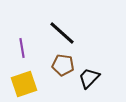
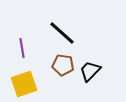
black trapezoid: moved 1 px right, 7 px up
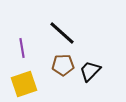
brown pentagon: rotated 10 degrees counterclockwise
